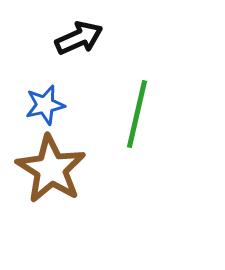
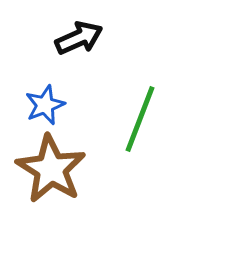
blue star: rotated 9 degrees counterclockwise
green line: moved 3 px right, 5 px down; rotated 8 degrees clockwise
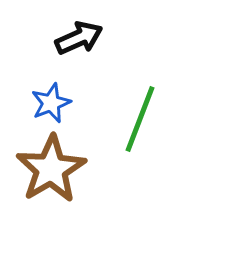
blue star: moved 6 px right, 2 px up
brown star: rotated 10 degrees clockwise
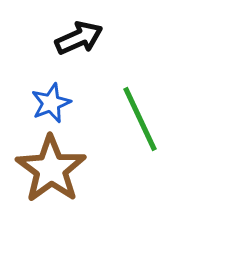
green line: rotated 46 degrees counterclockwise
brown star: rotated 6 degrees counterclockwise
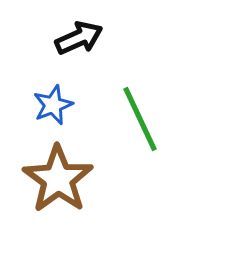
blue star: moved 2 px right, 2 px down
brown star: moved 7 px right, 10 px down
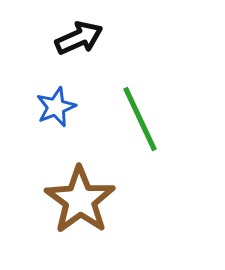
blue star: moved 3 px right, 2 px down
brown star: moved 22 px right, 21 px down
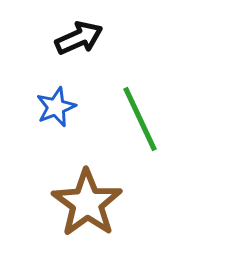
brown star: moved 7 px right, 3 px down
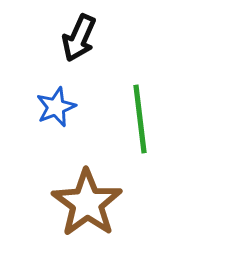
black arrow: rotated 138 degrees clockwise
green line: rotated 18 degrees clockwise
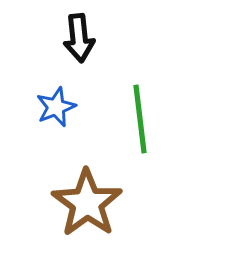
black arrow: rotated 30 degrees counterclockwise
